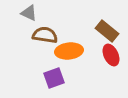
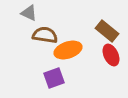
orange ellipse: moved 1 px left, 1 px up; rotated 12 degrees counterclockwise
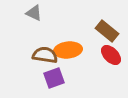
gray triangle: moved 5 px right
brown semicircle: moved 20 px down
orange ellipse: rotated 12 degrees clockwise
red ellipse: rotated 20 degrees counterclockwise
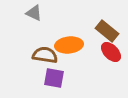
orange ellipse: moved 1 px right, 5 px up
red ellipse: moved 3 px up
purple square: rotated 30 degrees clockwise
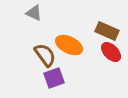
brown rectangle: rotated 15 degrees counterclockwise
orange ellipse: rotated 32 degrees clockwise
brown semicircle: rotated 45 degrees clockwise
purple square: rotated 30 degrees counterclockwise
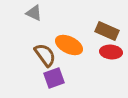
red ellipse: rotated 40 degrees counterclockwise
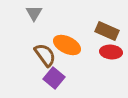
gray triangle: rotated 36 degrees clockwise
orange ellipse: moved 2 px left
purple square: rotated 30 degrees counterclockwise
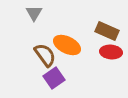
purple square: rotated 15 degrees clockwise
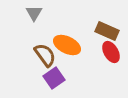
red ellipse: rotated 55 degrees clockwise
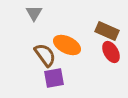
purple square: rotated 25 degrees clockwise
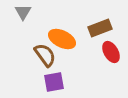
gray triangle: moved 11 px left, 1 px up
brown rectangle: moved 7 px left, 3 px up; rotated 45 degrees counterclockwise
orange ellipse: moved 5 px left, 6 px up
purple square: moved 4 px down
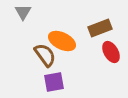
orange ellipse: moved 2 px down
